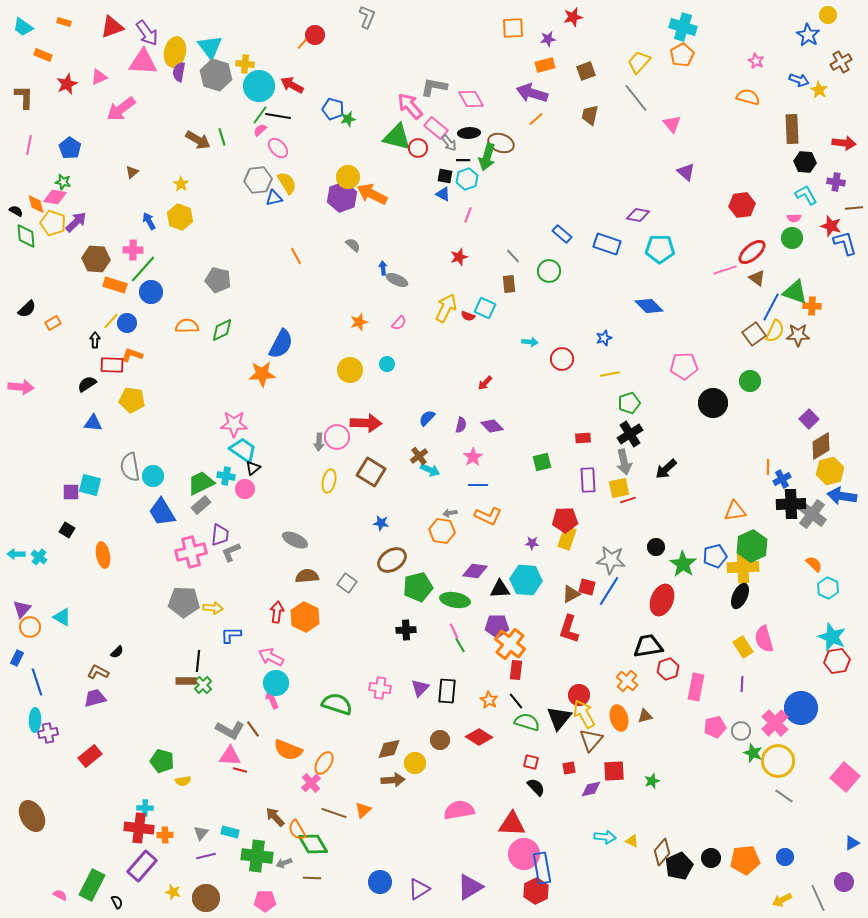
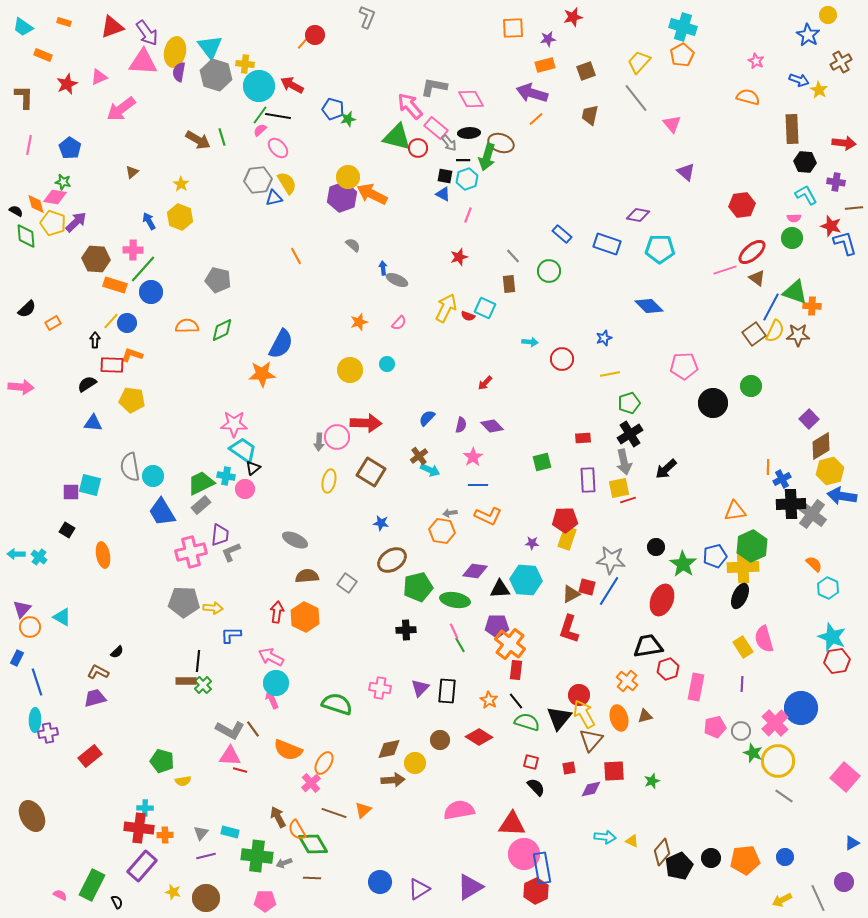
green circle at (750, 381): moved 1 px right, 5 px down
brown arrow at (275, 817): moved 3 px right; rotated 15 degrees clockwise
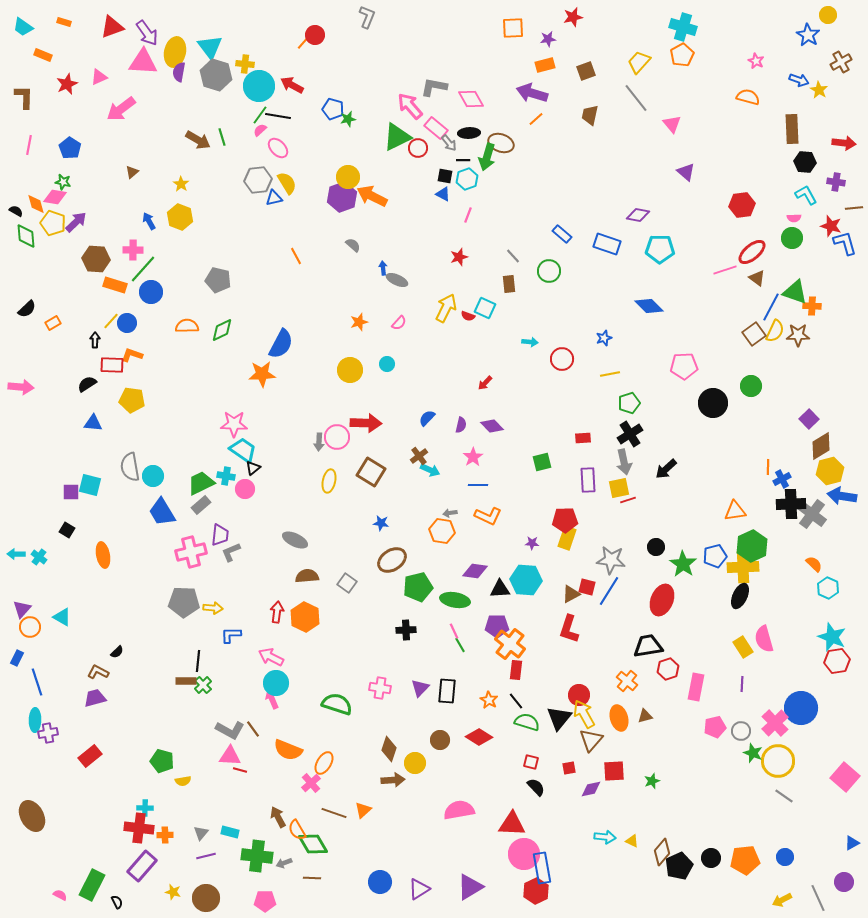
green triangle at (397, 137): rotated 40 degrees counterclockwise
orange arrow at (372, 194): moved 2 px down
brown diamond at (389, 749): rotated 60 degrees counterclockwise
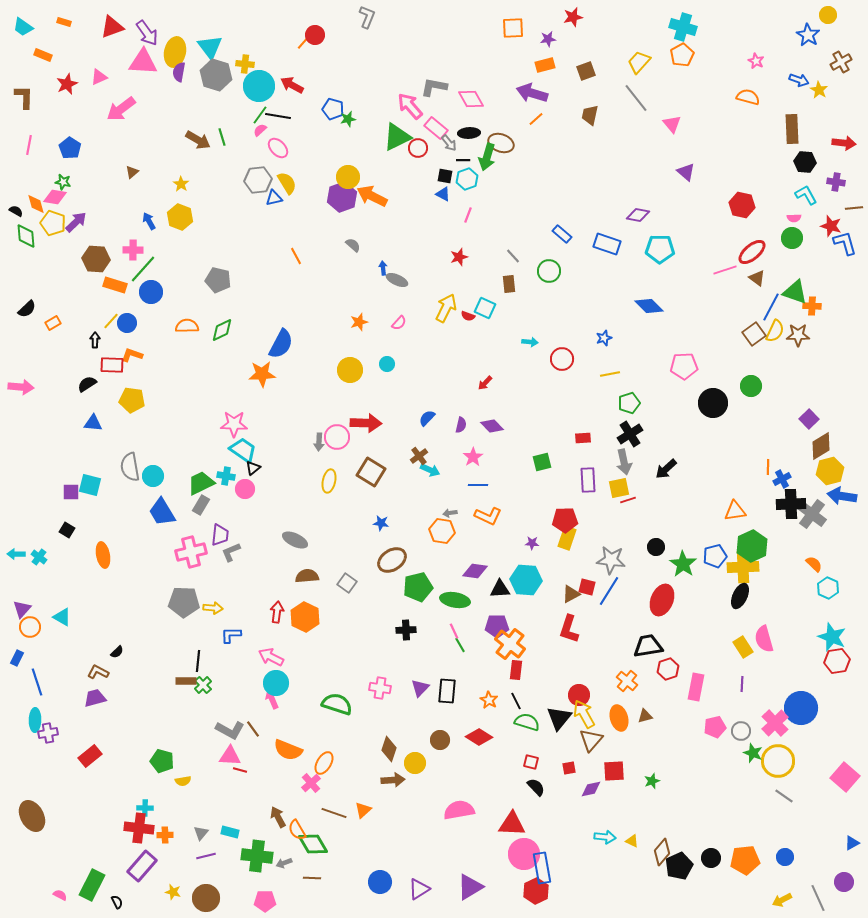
red hexagon at (742, 205): rotated 20 degrees clockwise
gray rectangle at (201, 505): rotated 18 degrees counterclockwise
black line at (516, 701): rotated 12 degrees clockwise
